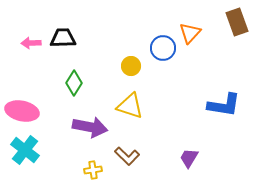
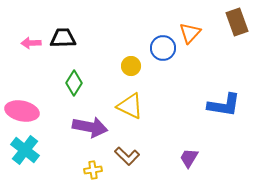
yellow triangle: rotated 8 degrees clockwise
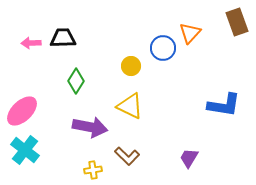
green diamond: moved 2 px right, 2 px up
pink ellipse: rotated 56 degrees counterclockwise
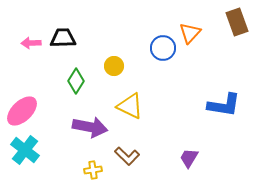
yellow circle: moved 17 px left
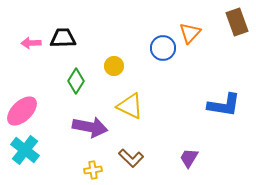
brown L-shape: moved 4 px right, 2 px down
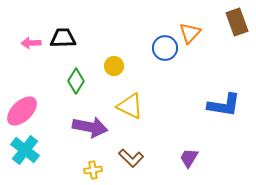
blue circle: moved 2 px right
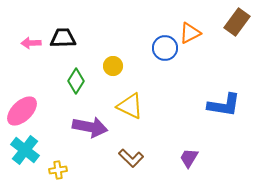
brown rectangle: rotated 56 degrees clockwise
orange triangle: rotated 20 degrees clockwise
yellow circle: moved 1 px left
yellow cross: moved 35 px left
